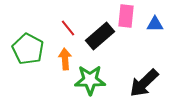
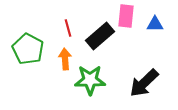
red line: rotated 24 degrees clockwise
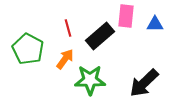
orange arrow: rotated 40 degrees clockwise
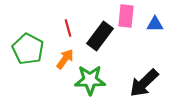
black rectangle: rotated 12 degrees counterclockwise
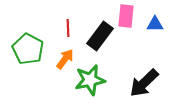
red line: rotated 12 degrees clockwise
green star: rotated 12 degrees counterclockwise
